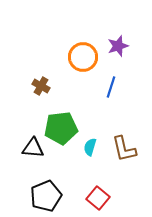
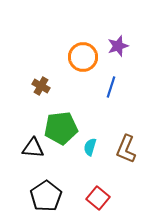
brown L-shape: moved 2 px right; rotated 36 degrees clockwise
black pentagon: rotated 12 degrees counterclockwise
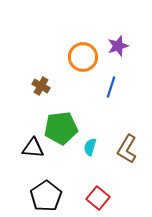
brown L-shape: moved 1 px right; rotated 8 degrees clockwise
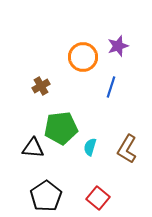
brown cross: rotated 30 degrees clockwise
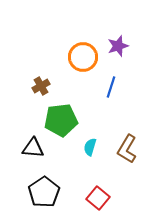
green pentagon: moved 8 px up
black pentagon: moved 2 px left, 4 px up
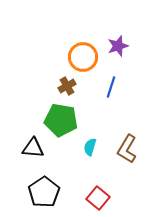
brown cross: moved 26 px right
green pentagon: rotated 16 degrees clockwise
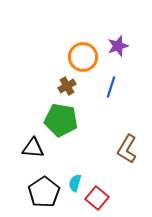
cyan semicircle: moved 15 px left, 36 px down
red square: moved 1 px left
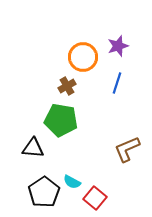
blue line: moved 6 px right, 4 px up
brown L-shape: rotated 36 degrees clockwise
cyan semicircle: moved 3 px left, 1 px up; rotated 78 degrees counterclockwise
red square: moved 2 px left
